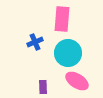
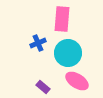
blue cross: moved 3 px right, 1 px down
purple rectangle: rotated 48 degrees counterclockwise
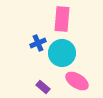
cyan circle: moved 6 px left
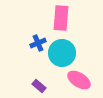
pink rectangle: moved 1 px left, 1 px up
pink ellipse: moved 2 px right, 1 px up
purple rectangle: moved 4 px left, 1 px up
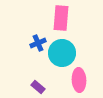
pink ellipse: rotated 55 degrees clockwise
purple rectangle: moved 1 px left, 1 px down
